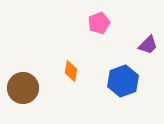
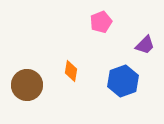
pink pentagon: moved 2 px right, 1 px up
purple trapezoid: moved 3 px left
brown circle: moved 4 px right, 3 px up
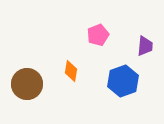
pink pentagon: moved 3 px left, 13 px down
purple trapezoid: moved 1 px down; rotated 40 degrees counterclockwise
brown circle: moved 1 px up
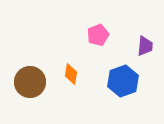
orange diamond: moved 3 px down
brown circle: moved 3 px right, 2 px up
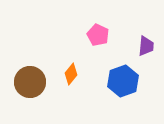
pink pentagon: rotated 25 degrees counterclockwise
purple trapezoid: moved 1 px right
orange diamond: rotated 30 degrees clockwise
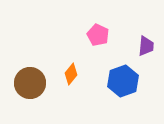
brown circle: moved 1 px down
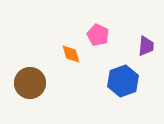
orange diamond: moved 20 px up; rotated 55 degrees counterclockwise
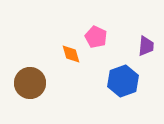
pink pentagon: moved 2 px left, 2 px down
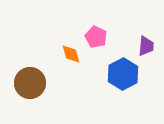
blue hexagon: moved 7 px up; rotated 8 degrees counterclockwise
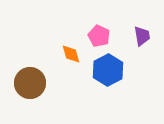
pink pentagon: moved 3 px right, 1 px up
purple trapezoid: moved 4 px left, 10 px up; rotated 15 degrees counterclockwise
blue hexagon: moved 15 px left, 4 px up
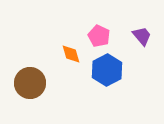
purple trapezoid: rotated 30 degrees counterclockwise
blue hexagon: moved 1 px left
